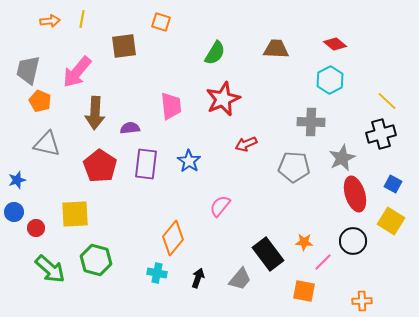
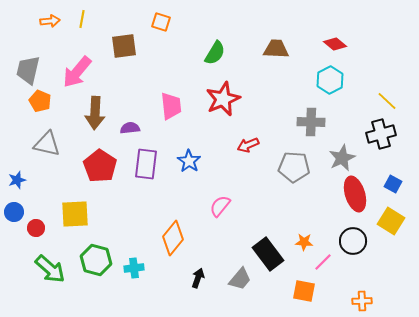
red arrow at (246, 144): moved 2 px right, 1 px down
cyan cross at (157, 273): moved 23 px left, 5 px up; rotated 18 degrees counterclockwise
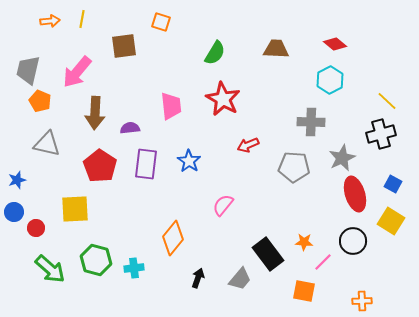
red star at (223, 99): rotated 20 degrees counterclockwise
pink semicircle at (220, 206): moved 3 px right, 1 px up
yellow square at (75, 214): moved 5 px up
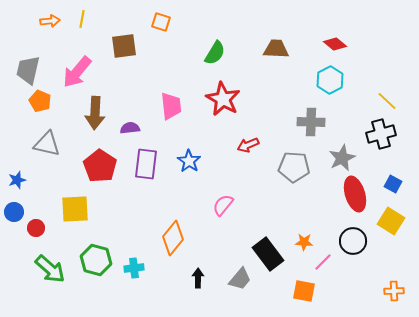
black arrow at (198, 278): rotated 18 degrees counterclockwise
orange cross at (362, 301): moved 32 px right, 10 px up
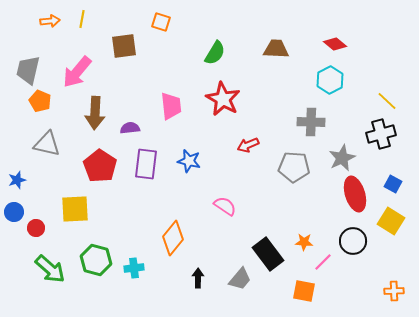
blue star at (189, 161): rotated 20 degrees counterclockwise
pink semicircle at (223, 205): moved 2 px right, 1 px down; rotated 85 degrees clockwise
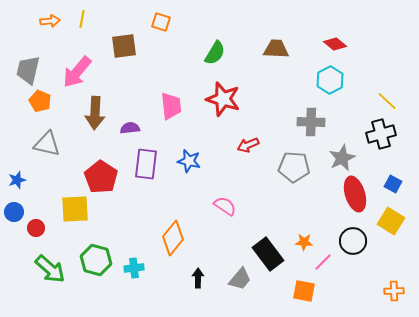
red star at (223, 99): rotated 12 degrees counterclockwise
red pentagon at (100, 166): moved 1 px right, 11 px down
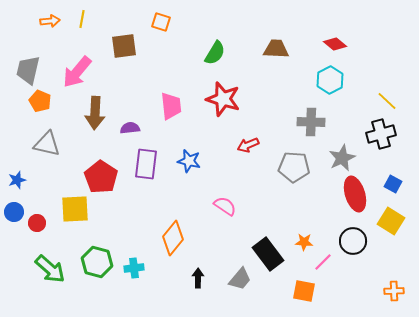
red circle at (36, 228): moved 1 px right, 5 px up
green hexagon at (96, 260): moved 1 px right, 2 px down
